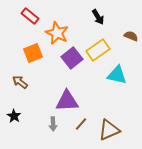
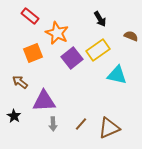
black arrow: moved 2 px right, 2 px down
purple triangle: moved 23 px left
brown triangle: moved 2 px up
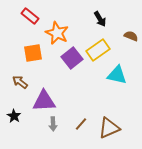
orange square: rotated 12 degrees clockwise
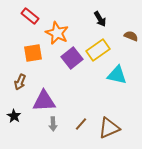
brown arrow: rotated 105 degrees counterclockwise
